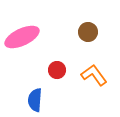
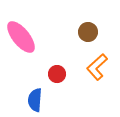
pink ellipse: moved 1 px left; rotated 76 degrees clockwise
red circle: moved 4 px down
orange L-shape: moved 3 px right, 8 px up; rotated 96 degrees counterclockwise
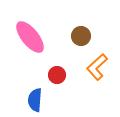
brown circle: moved 7 px left, 4 px down
pink ellipse: moved 9 px right
red circle: moved 1 px down
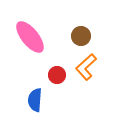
orange L-shape: moved 11 px left
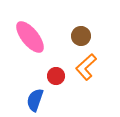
red circle: moved 1 px left, 1 px down
blue semicircle: rotated 15 degrees clockwise
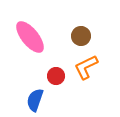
orange L-shape: rotated 16 degrees clockwise
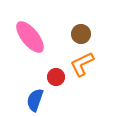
brown circle: moved 2 px up
orange L-shape: moved 4 px left, 3 px up
red circle: moved 1 px down
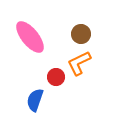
orange L-shape: moved 3 px left, 1 px up
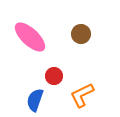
pink ellipse: rotated 8 degrees counterclockwise
orange L-shape: moved 3 px right, 32 px down
red circle: moved 2 px left, 1 px up
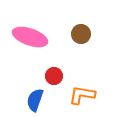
pink ellipse: rotated 24 degrees counterclockwise
orange L-shape: rotated 36 degrees clockwise
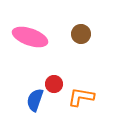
red circle: moved 8 px down
orange L-shape: moved 1 px left, 2 px down
